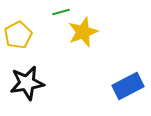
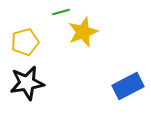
yellow pentagon: moved 7 px right, 7 px down; rotated 12 degrees clockwise
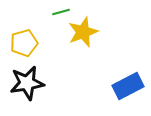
yellow pentagon: moved 1 px left, 1 px down
